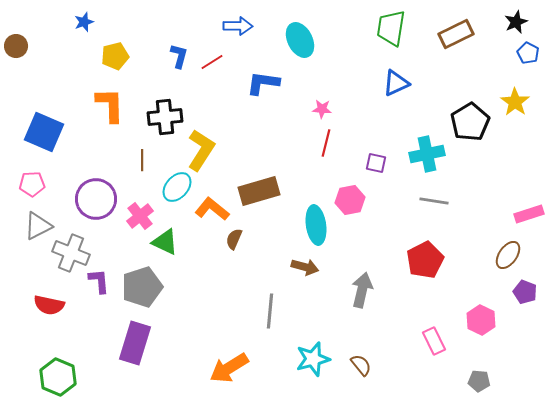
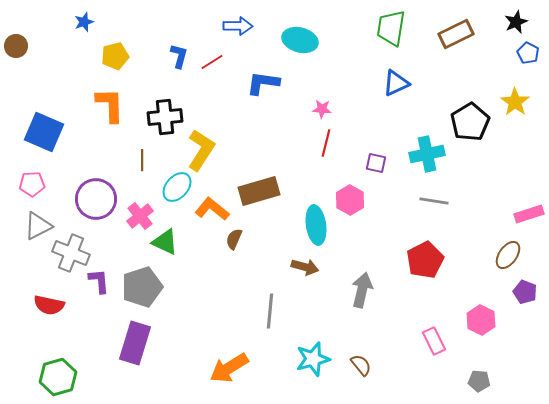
cyan ellipse at (300, 40): rotated 48 degrees counterclockwise
pink hexagon at (350, 200): rotated 20 degrees counterclockwise
green hexagon at (58, 377): rotated 21 degrees clockwise
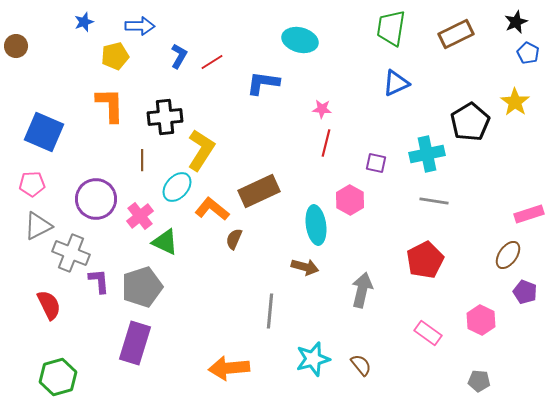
blue arrow at (238, 26): moved 98 px left
blue L-shape at (179, 56): rotated 15 degrees clockwise
brown rectangle at (259, 191): rotated 9 degrees counterclockwise
red semicircle at (49, 305): rotated 128 degrees counterclockwise
pink rectangle at (434, 341): moved 6 px left, 8 px up; rotated 28 degrees counterclockwise
orange arrow at (229, 368): rotated 27 degrees clockwise
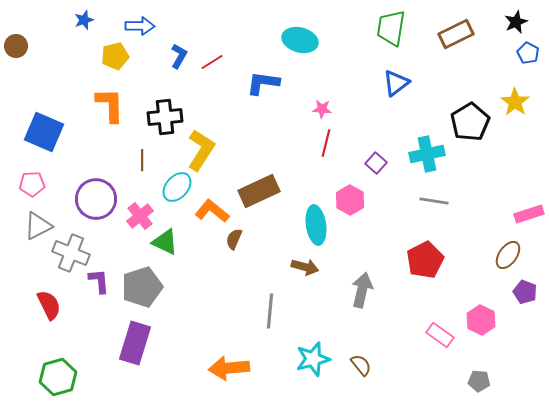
blue star at (84, 22): moved 2 px up
blue triangle at (396, 83): rotated 12 degrees counterclockwise
purple square at (376, 163): rotated 30 degrees clockwise
orange L-shape at (212, 209): moved 2 px down
pink rectangle at (428, 333): moved 12 px right, 2 px down
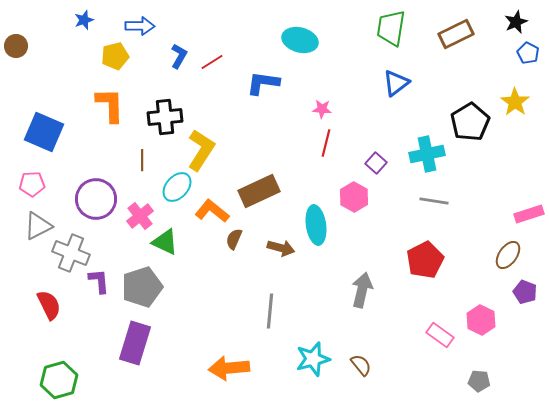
pink hexagon at (350, 200): moved 4 px right, 3 px up
brown arrow at (305, 267): moved 24 px left, 19 px up
green hexagon at (58, 377): moved 1 px right, 3 px down
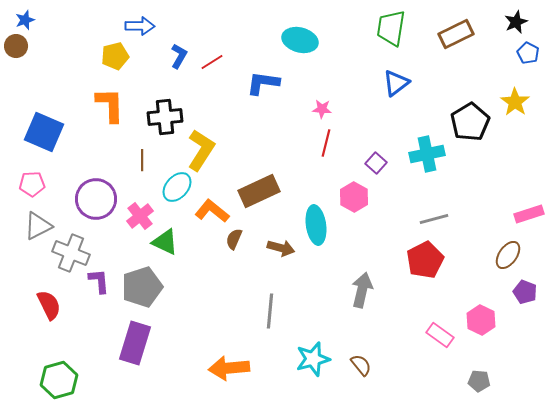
blue star at (84, 20): moved 59 px left
gray line at (434, 201): moved 18 px down; rotated 24 degrees counterclockwise
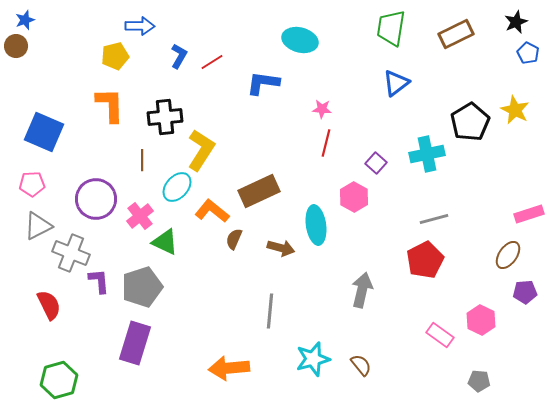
yellow star at (515, 102): moved 8 px down; rotated 8 degrees counterclockwise
purple pentagon at (525, 292): rotated 25 degrees counterclockwise
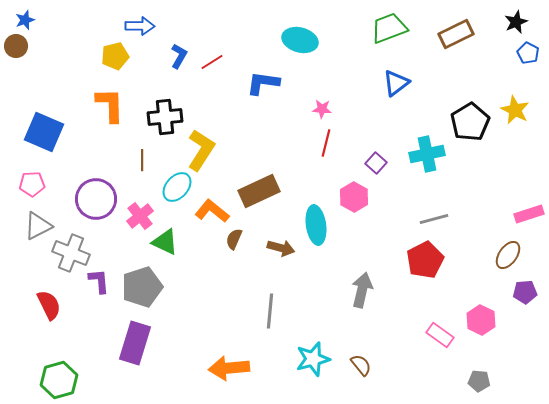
green trapezoid at (391, 28): moved 2 px left; rotated 60 degrees clockwise
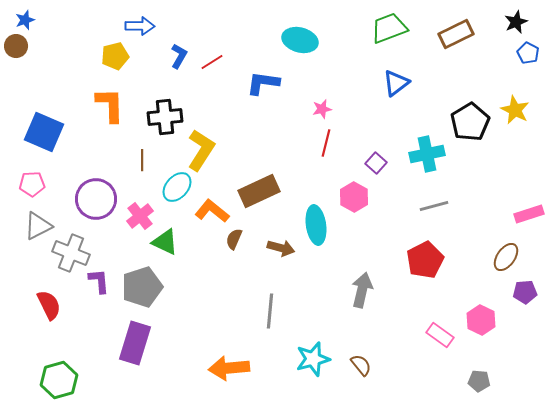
pink star at (322, 109): rotated 18 degrees counterclockwise
gray line at (434, 219): moved 13 px up
brown ellipse at (508, 255): moved 2 px left, 2 px down
